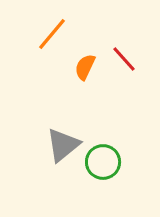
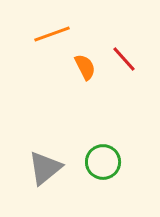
orange line: rotated 30 degrees clockwise
orange semicircle: rotated 128 degrees clockwise
gray triangle: moved 18 px left, 23 px down
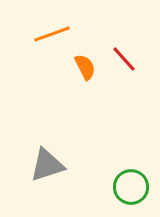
green circle: moved 28 px right, 25 px down
gray triangle: moved 2 px right, 3 px up; rotated 21 degrees clockwise
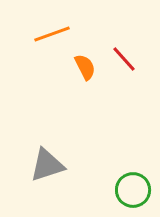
green circle: moved 2 px right, 3 px down
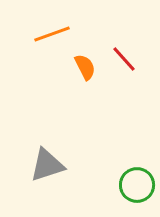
green circle: moved 4 px right, 5 px up
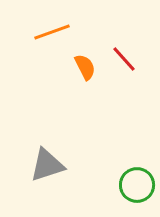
orange line: moved 2 px up
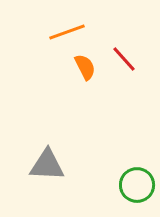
orange line: moved 15 px right
gray triangle: rotated 21 degrees clockwise
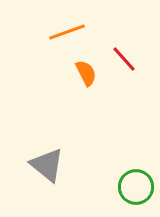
orange semicircle: moved 1 px right, 6 px down
gray triangle: rotated 36 degrees clockwise
green circle: moved 1 px left, 2 px down
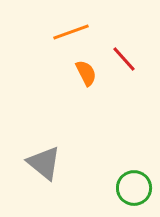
orange line: moved 4 px right
gray triangle: moved 3 px left, 2 px up
green circle: moved 2 px left, 1 px down
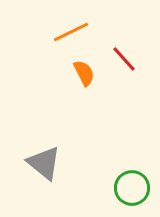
orange line: rotated 6 degrees counterclockwise
orange semicircle: moved 2 px left
green circle: moved 2 px left
